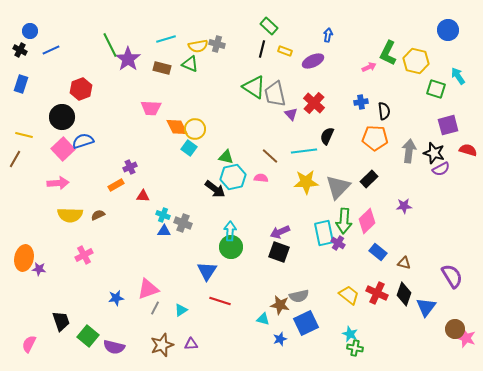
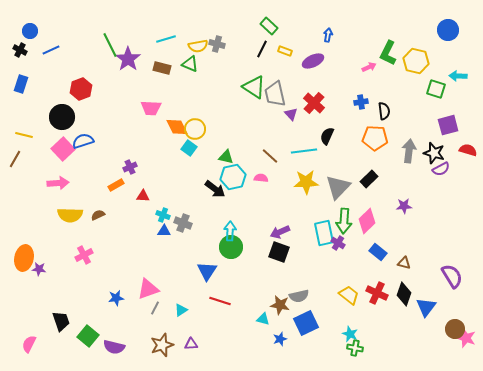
black line at (262, 49): rotated 12 degrees clockwise
cyan arrow at (458, 76): rotated 54 degrees counterclockwise
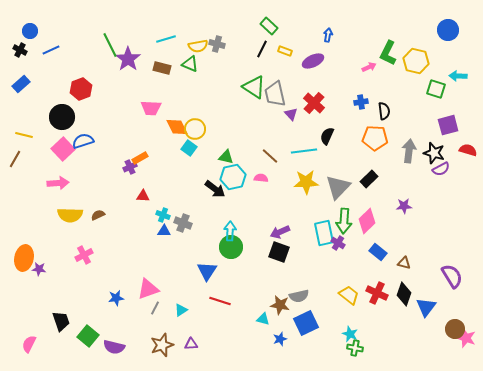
blue rectangle at (21, 84): rotated 30 degrees clockwise
orange rectangle at (116, 185): moved 24 px right, 27 px up
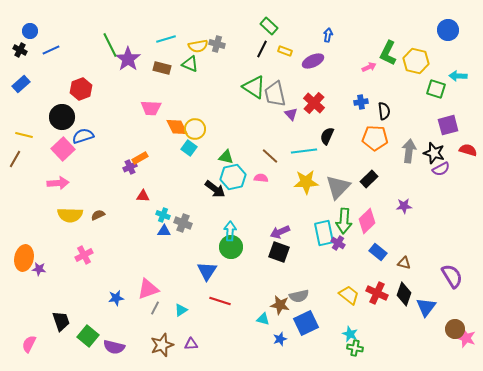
blue semicircle at (83, 141): moved 5 px up
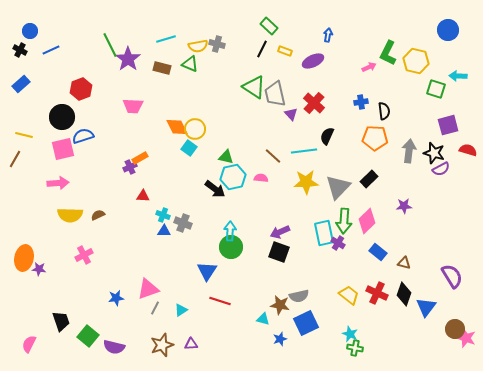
pink trapezoid at (151, 108): moved 18 px left, 2 px up
pink square at (63, 149): rotated 30 degrees clockwise
brown line at (270, 156): moved 3 px right
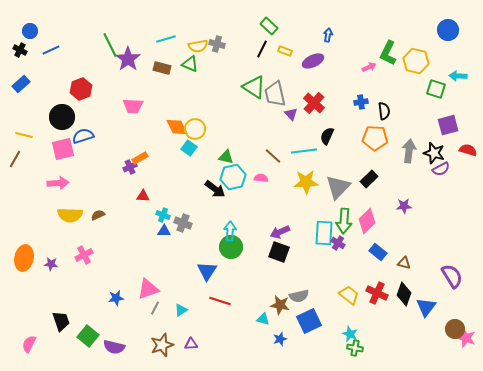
cyan rectangle at (324, 233): rotated 15 degrees clockwise
purple star at (39, 269): moved 12 px right, 5 px up
blue square at (306, 323): moved 3 px right, 2 px up
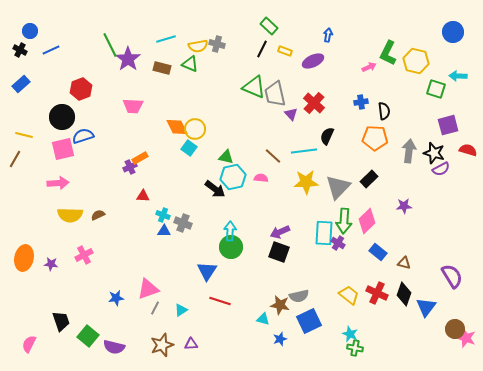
blue circle at (448, 30): moved 5 px right, 2 px down
green triangle at (254, 87): rotated 10 degrees counterclockwise
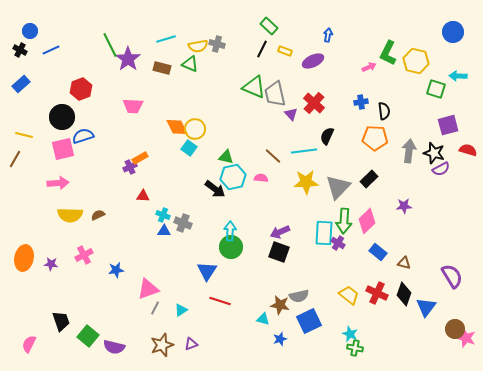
blue star at (116, 298): moved 28 px up
purple triangle at (191, 344): rotated 16 degrees counterclockwise
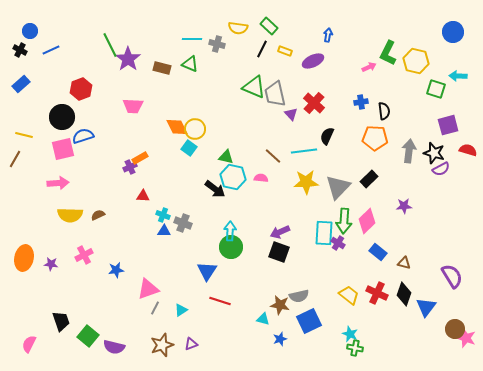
cyan line at (166, 39): moved 26 px right; rotated 18 degrees clockwise
yellow semicircle at (198, 46): moved 40 px right, 18 px up; rotated 18 degrees clockwise
cyan hexagon at (233, 177): rotated 25 degrees clockwise
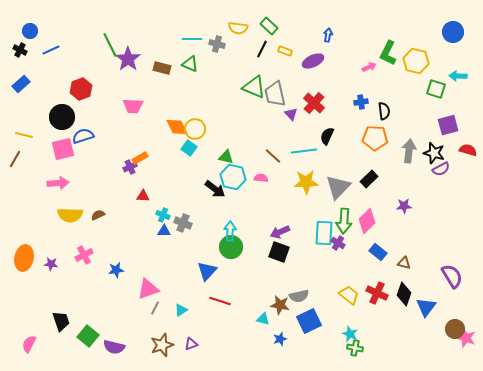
blue triangle at (207, 271): rotated 10 degrees clockwise
